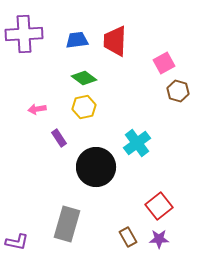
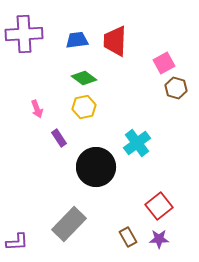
brown hexagon: moved 2 px left, 3 px up
pink arrow: rotated 102 degrees counterclockwise
gray rectangle: moved 2 px right; rotated 28 degrees clockwise
purple L-shape: rotated 15 degrees counterclockwise
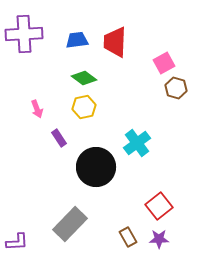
red trapezoid: moved 1 px down
gray rectangle: moved 1 px right
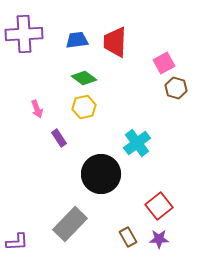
black circle: moved 5 px right, 7 px down
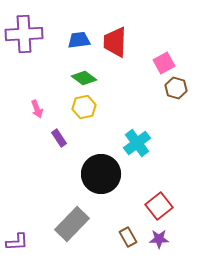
blue trapezoid: moved 2 px right
gray rectangle: moved 2 px right
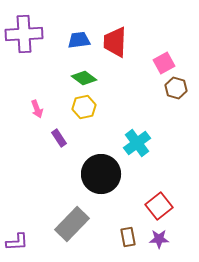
brown rectangle: rotated 18 degrees clockwise
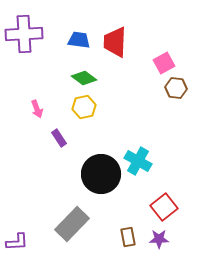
blue trapezoid: rotated 15 degrees clockwise
brown hexagon: rotated 10 degrees counterclockwise
cyan cross: moved 1 px right, 18 px down; rotated 24 degrees counterclockwise
red square: moved 5 px right, 1 px down
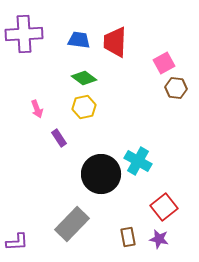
purple star: rotated 12 degrees clockwise
